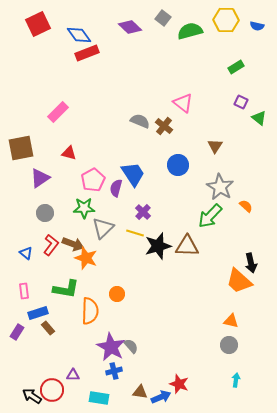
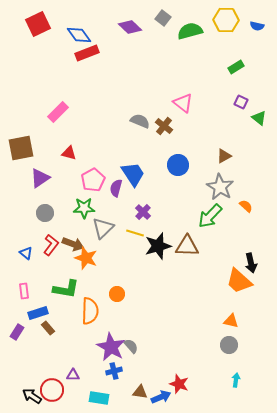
brown triangle at (215, 146): moved 9 px right, 10 px down; rotated 28 degrees clockwise
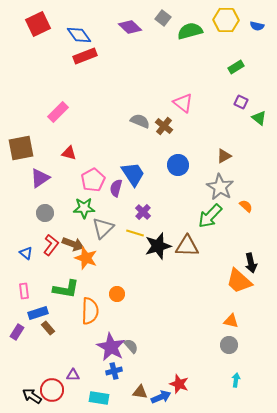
red rectangle at (87, 53): moved 2 px left, 3 px down
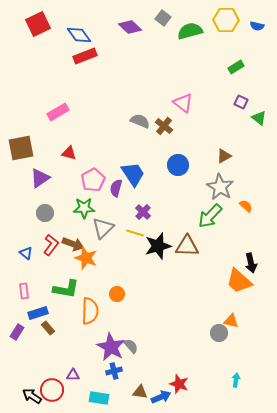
pink rectangle at (58, 112): rotated 15 degrees clockwise
gray circle at (229, 345): moved 10 px left, 12 px up
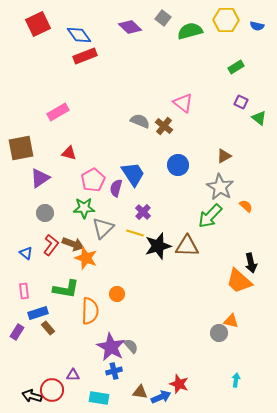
black arrow at (32, 396): rotated 18 degrees counterclockwise
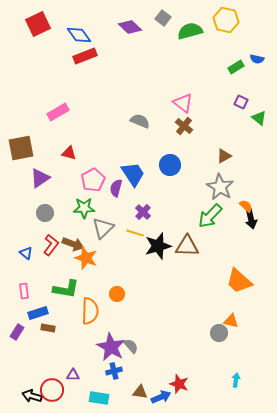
yellow hexagon at (226, 20): rotated 10 degrees clockwise
blue semicircle at (257, 26): moved 33 px down
brown cross at (164, 126): moved 20 px right
blue circle at (178, 165): moved 8 px left
black arrow at (251, 263): moved 44 px up
brown rectangle at (48, 328): rotated 40 degrees counterclockwise
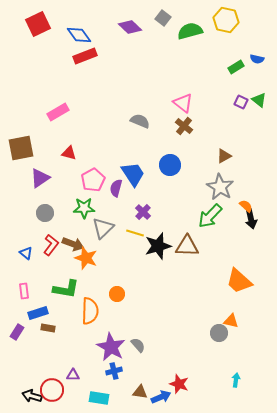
green triangle at (259, 118): moved 18 px up
gray semicircle at (131, 346): moved 7 px right, 1 px up
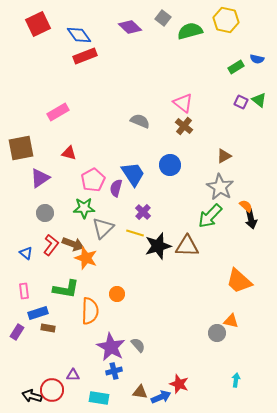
gray circle at (219, 333): moved 2 px left
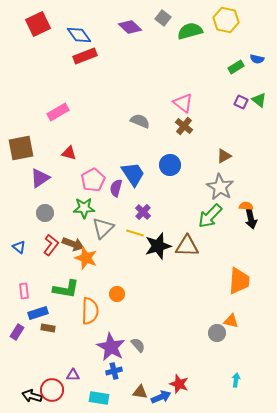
orange semicircle at (246, 206): rotated 40 degrees counterclockwise
blue triangle at (26, 253): moved 7 px left, 6 px up
orange trapezoid at (239, 281): rotated 128 degrees counterclockwise
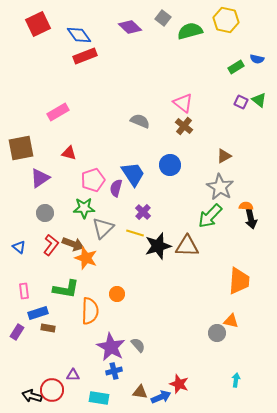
pink pentagon at (93, 180): rotated 10 degrees clockwise
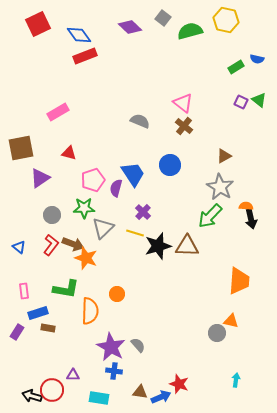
gray circle at (45, 213): moved 7 px right, 2 px down
blue cross at (114, 371): rotated 21 degrees clockwise
